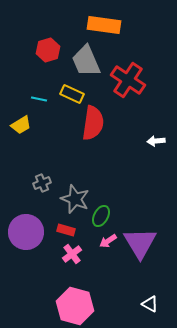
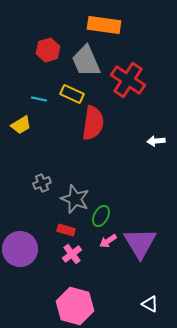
purple circle: moved 6 px left, 17 px down
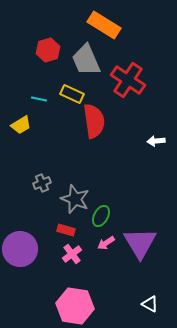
orange rectangle: rotated 24 degrees clockwise
gray trapezoid: moved 1 px up
red semicircle: moved 1 px right, 2 px up; rotated 16 degrees counterclockwise
pink arrow: moved 2 px left, 2 px down
pink hexagon: rotated 6 degrees counterclockwise
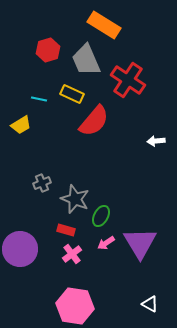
red semicircle: rotated 48 degrees clockwise
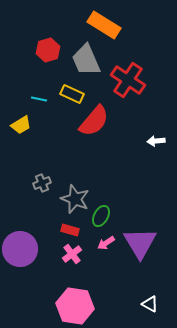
red rectangle: moved 4 px right
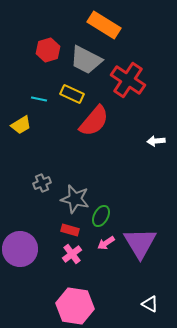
gray trapezoid: rotated 40 degrees counterclockwise
gray star: rotated 8 degrees counterclockwise
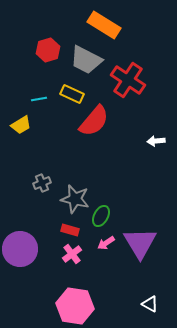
cyan line: rotated 21 degrees counterclockwise
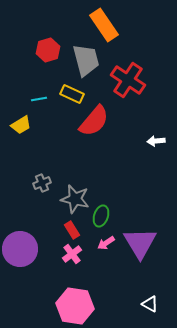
orange rectangle: rotated 24 degrees clockwise
gray trapezoid: rotated 132 degrees counterclockwise
green ellipse: rotated 10 degrees counterclockwise
red rectangle: moved 2 px right; rotated 42 degrees clockwise
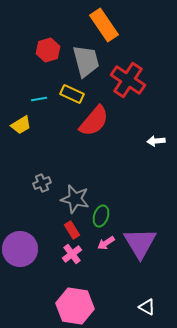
gray trapezoid: moved 1 px down
white triangle: moved 3 px left, 3 px down
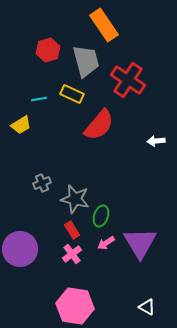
red semicircle: moved 5 px right, 4 px down
